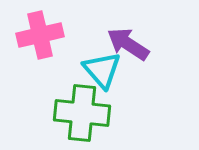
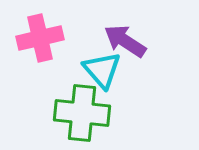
pink cross: moved 3 px down
purple arrow: moved 3 px left, 3 px up
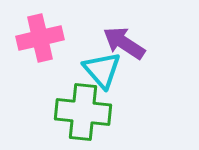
purple arrow: moved 1 px left, 2 px down
green cross: moved 1 px right, 1 px up
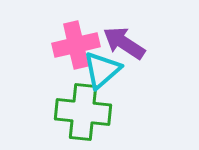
pink cross: moved 36 px right, 7 px down
cyan triangle: rotated 30 degrees clockwise
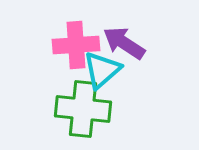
pink cross: rotated 9 degrees clockwise
green cross: moved 3 px up
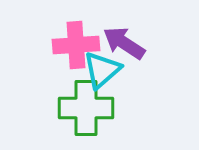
green cross: moved 3 px right, 1 px up; rotated 6 degrees counterclockwise
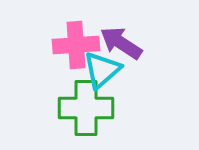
purple arrow: moved 3 px left
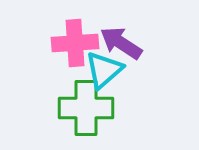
pink cross: moved 1 px left, 2 px up
cyan triangle: moved 2 px right
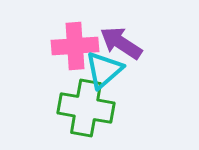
pink cross: moved 3 px down
green cross: rotated 10 degrees clockwise
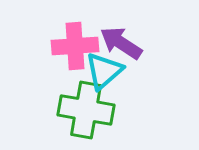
cyan triangle: moved 1 px down
green cross: moved 2 px down
